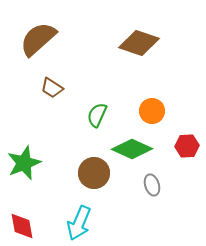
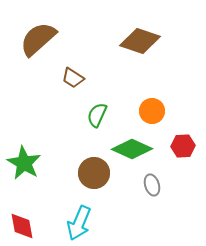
brown diamond: moved 1 px right, 2 px up
brown trapezoid: moved 21 px right, 10 px up
red hexagon: moved 4 px left
green star: rotated 20 degrees counterclockwise
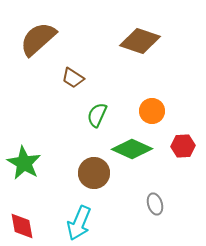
gray ellipse: moved 3 px right, 19 px down
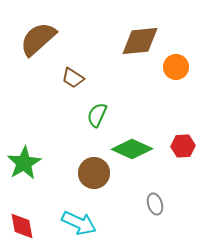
brown diamond: rotated 24 degrees counterclockwise
orange circle: moved 24 px right, 44 px up
green star: rotated 12 degrees clockwise
cyan arrow: rotated 88 degrees counterclockwise
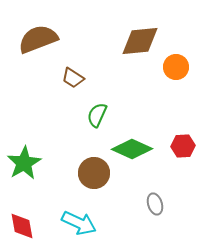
brown semicircle: rotated 21 degrees clockwise
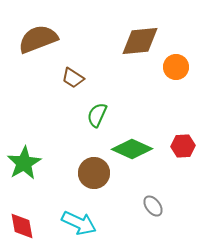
gray ellipse: moved 2 px left, 2 px down; rotated 20 degrees counterclockwise
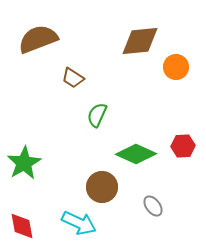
green diamond: moved 4 px right, 5 px down
brown circle: moved 8 px right, 14 px down
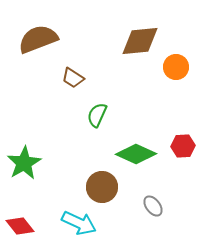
red diamond: moved 2 px left; rotated 28 degrees counterclockwise
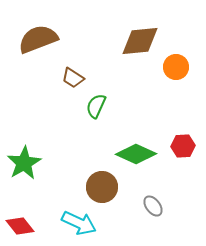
green semicircle: moved 1 px left, 9 px up
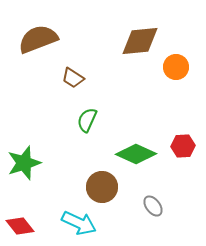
green semicircle: moved 9 px left, 14 px down
green star: rotated 12 degrees clockwise
